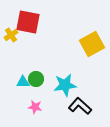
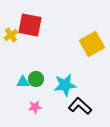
red square: moved 2 px right, 3 px down
pink star: rotated 16 degrees counterclockwise
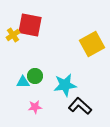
yellow cross: moved 2 px right
green circle: moved 1 px left, 3 px up
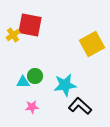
pink star: moved 3 px left
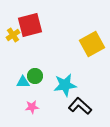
red square: rotated 25 degrees counterclockwise
